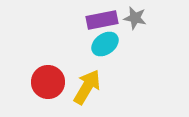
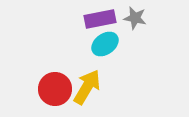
purple rectangle: moved 2 px left, 1 px up
red circle: moved 7 px right, 7 px down
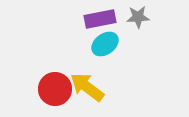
gray star: moved 3 px right, 1 px up; rotated 15 degrees counterclockwise
yellow arrow: rotated 84 degrees counterclockwise
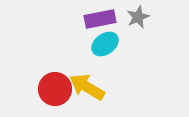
gray star: rotated 20 degrees counterclockwise
yellow arrow: rotated 6 degrees counterclockwise
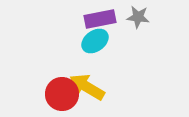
gray star: rotated 30 degrees clockwise
cyan ellipse: moved 10 px left, 3 px up
red circle: moved 7 px right, 5 px down
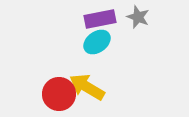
gray star: rotated 15 degrees clockwise
cyan ellipse: moved 2 px right, 1 px down
red circle: moved 3 px left
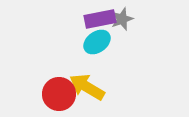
gray star: moved 16 px left, 2 px down; rotated 30 degrees clockwise
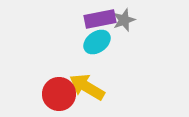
gray star: moved 2 px right, 1 px down
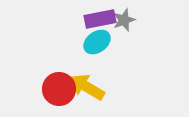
red circle: moved 5 px up
